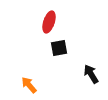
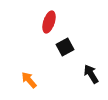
black square: moved 6 px right, 1 px up; rotated 18 degrees counterclockwise
orange arrow: moved 5 px up
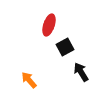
red ellipse: moved 3 px down
black arrow: moved 10 px left, 2 px up
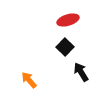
red ellipse: moved 19 px right, 5 px up; rotated 55 degrees clockwise
black square: rotated 18 degrees counterclockwise
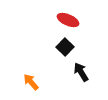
red ellipse: rotated 40 degrees clockwise
orange arrow: moved 2 px right, 2 px down
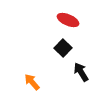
black square: moved 2 px left, 1 px down
orange arrow: moved 1 px right
